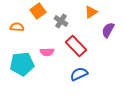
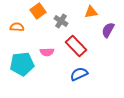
orange triangle: rotated 24 degrees clockwise
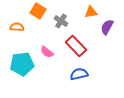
orange square: rotated 21 degrees counterclockwise
purple semicircle: moved 1 px left, 3 px up
pink semicircle: rotated 40 degrees clockwise
blue semicircle: rotated 12 degrees clockwise
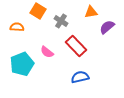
purple semicircle: rotated 21 degrees clockwise
cyan pentagon: rotated 15 degrees counterclockwise
blue semicircle: moved 1 px right, 3 px down
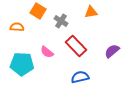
purple semicircle: moved 5 px right, 24 px down
cyan pentagon: rotated 25 degrees clockwise
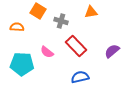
gray cross: rotated 16 degrees counterclockwise
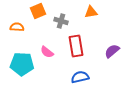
orange square: rotated 35 degrees clockwise
red rectangle: rotated 35 degrees clockwise
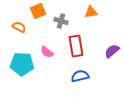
orange semicircle: moved 2 px right; rotated 24 degrees clockwise
blue semicircle: moved 1 px up
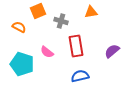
cyan pentagon: rotated 15 degrees clockwise
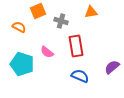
purple semicircle: moved 16 px down
blue semicircle: rotated 36 degrees clockwise
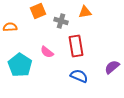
orange triangle: moved 6 px left
orange semicircle: moved 9 px left; rotated 32 degrees counterclockwise
cyan pentagon: moved 2 px left, 1 px down; rotated 15 degrees clockwise
blue semicircle: moved 1 px left
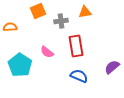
gray cross: rotated 24 degrees counterclockwise
